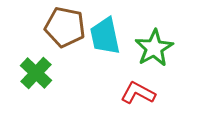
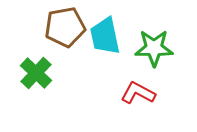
brown pentagon: rotated 21 degrees counterclockwise
green star: rotated 30 degrees clockwise
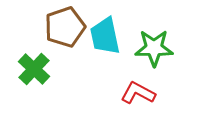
brown pentagon: rotated 9 degrees counterclockwise
green cross: moved 2 px left, 4 px up
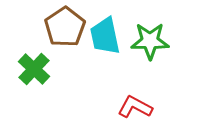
brown pentagon: rotated 15 degrees counterclockwise
green star: moved 4 px left, 7 px up
red L-shape: moved 3 px left, 14 px down
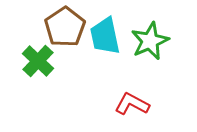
green star: rotated 24 degrees counterclockwise
green cross: moved 4 px right, 8 px up
red L-shape: moved 3 px left, 3 px up
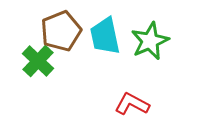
brown pentagon: moved 4 px left, 4 px down; rotated 12 degrees clockwise
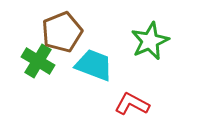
brown pentagon: moved 1 px right, 1 px down
cyan trapezoid: moved 11 px left, 29 px down; rotated 123 degrees clockwise
green cross: rotated 12 degrees counterclockwise
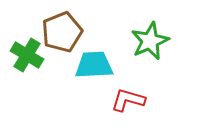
green cross: moved 11 px left, 6 px up
cyan trapezoid: rotated 24 degrees counterclockwise
red L-shape: moved 4 px left, 4 px up; rotated 12 degrees counterclockwise
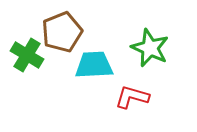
green star: moved 7 px down; rotated 24 degrees counterclockwise
red L-shape: moved 4 px right, 3 px up
